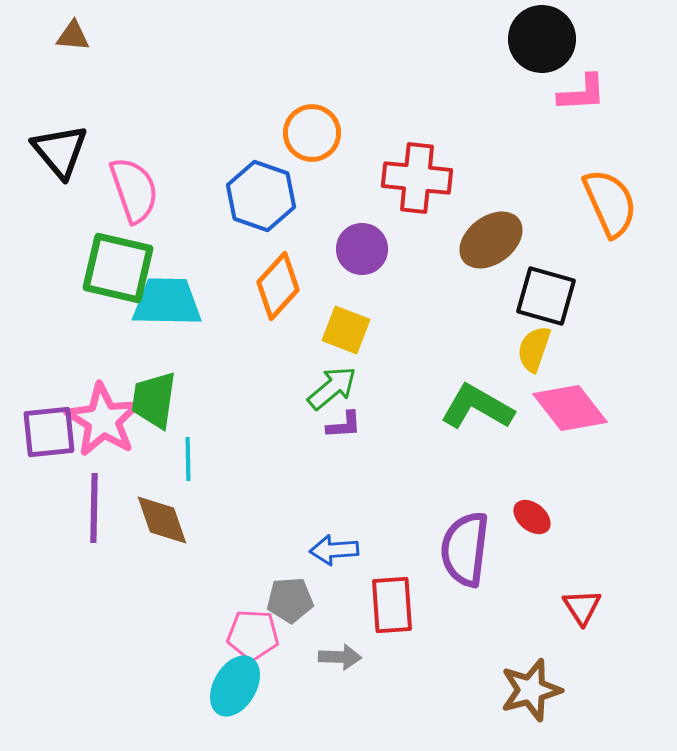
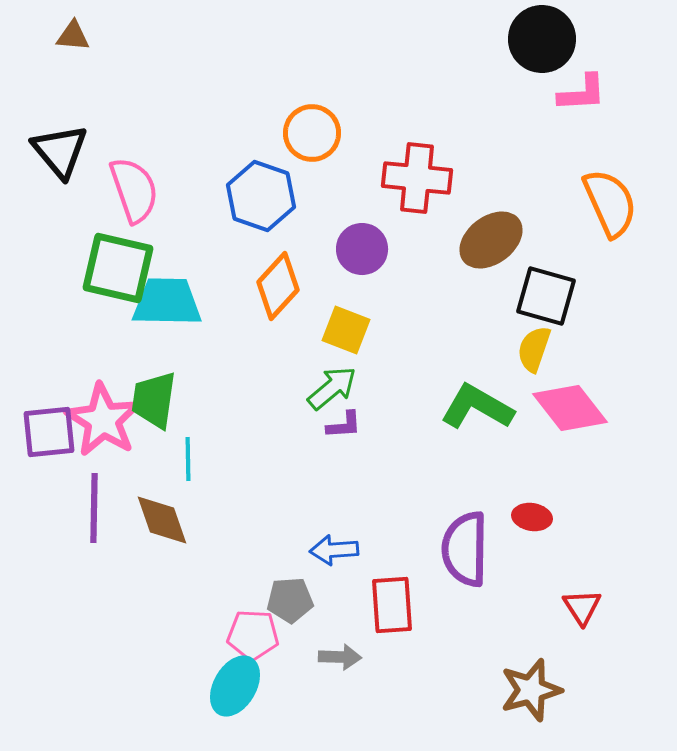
red ellipse: rotated 30 degrees counterclockwise
purple semicircle: rotated 6 degrees counterclockwise
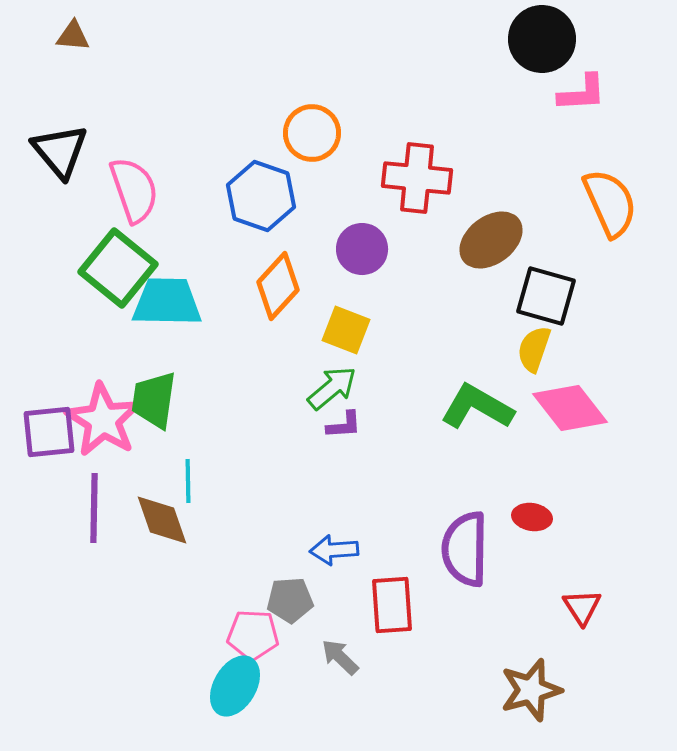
green square: rotated 26 degrees clockwise
cyan line: moved 22 px down
gray arrow: rotated 138 degrees counterclockwise
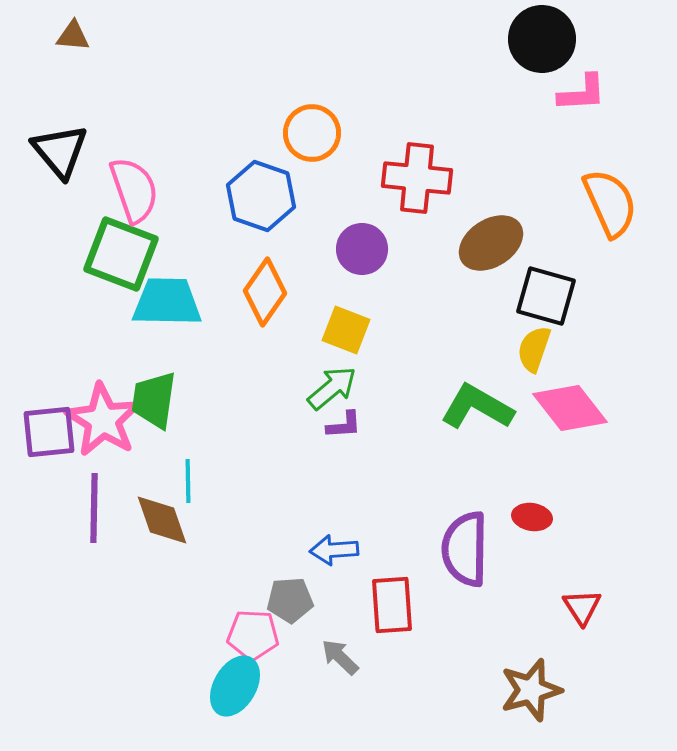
brown ellipse: moved 3 px down; rotated 4 degrees clockwise
green square: moved 3 px right, 14 px up; rotated 18 degrees counterclockwise
orange diamond: moved 13 px left, 6 px down; rotated 8 degrees counterclockwise
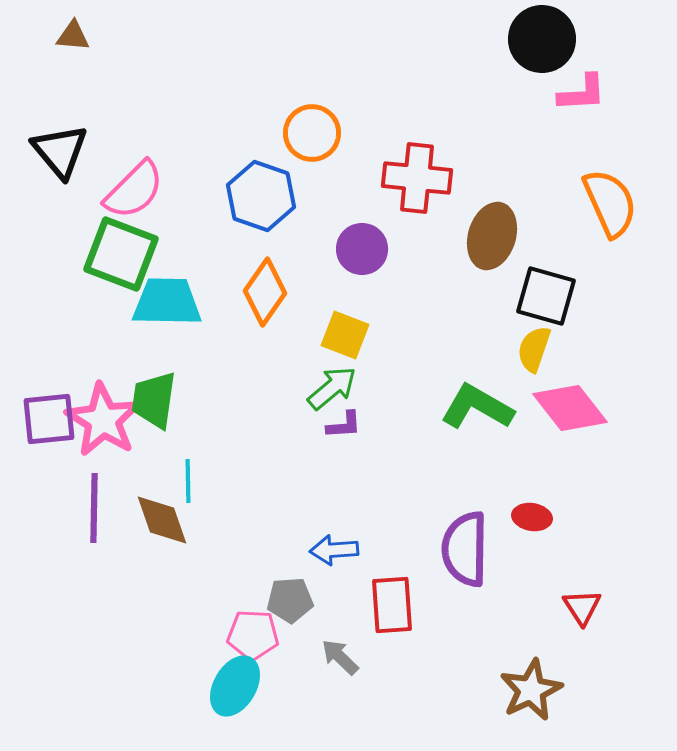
pink semicircle: rotated 64 degrees clockwise
brown ellipse: moved 1 px right, 7 px up; rotated 40 degrees counterclockwise
yellow square: moved 1 px left, 5 px down
purple square: moved 13 px up
brown star: rotated 10 degrees counterclockwise
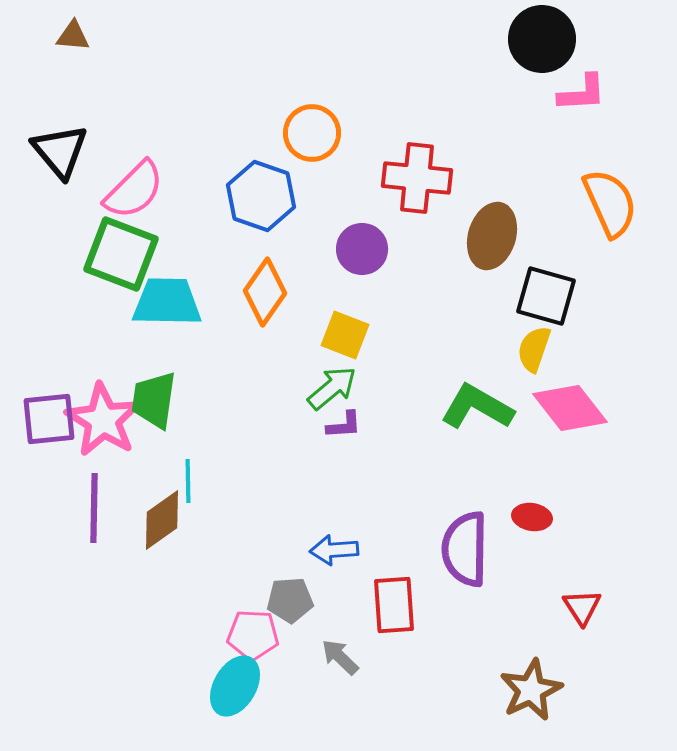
brown diamond: rotated 74 degrees clockwise
red rectangle: moved 2 px right
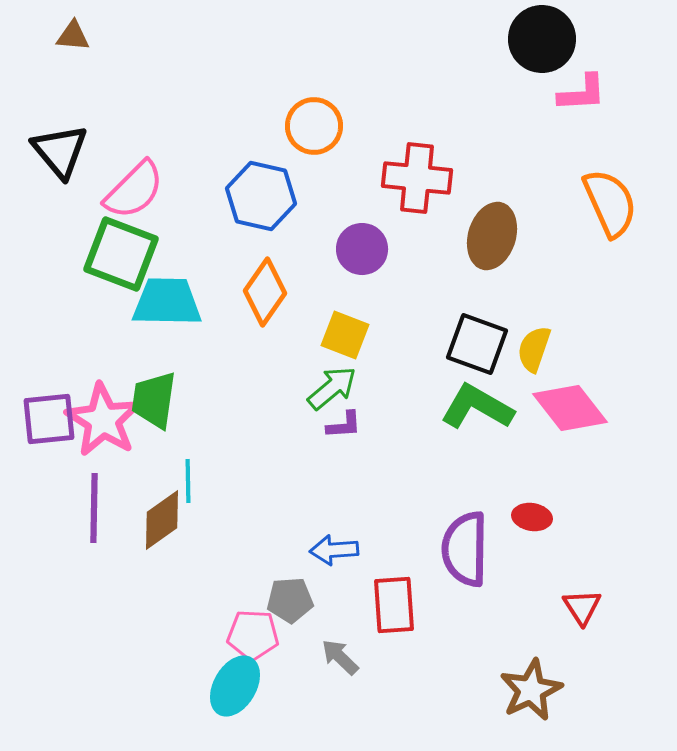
orange circle: moved 2 px right, 7 px up
blue hexagon: rotated 6 degrees counterclockwise
black square: moved 69 px left, 48 px down; rotated 4 degrees clockwise
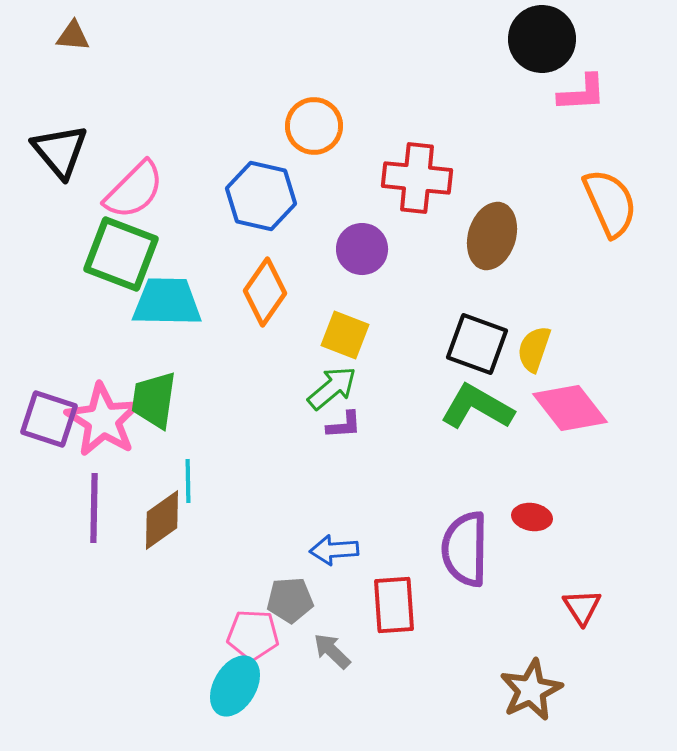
purple square: rotated 24 degrees clockwise
gray arrow: moved 8 px left, 6 px up
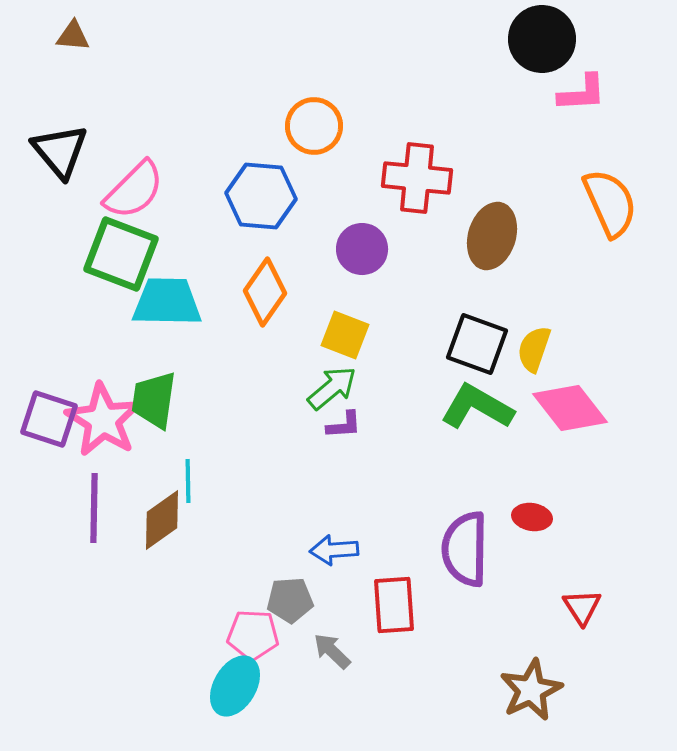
blue hexagon: rotated 8 degrees counterclockwise
